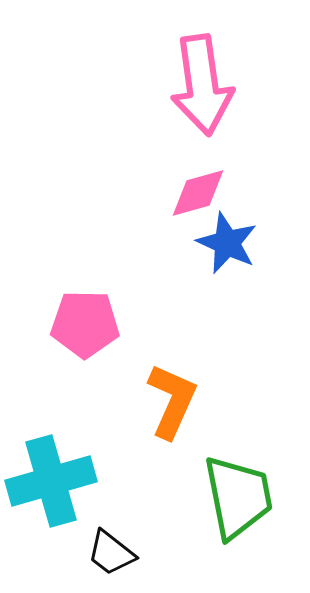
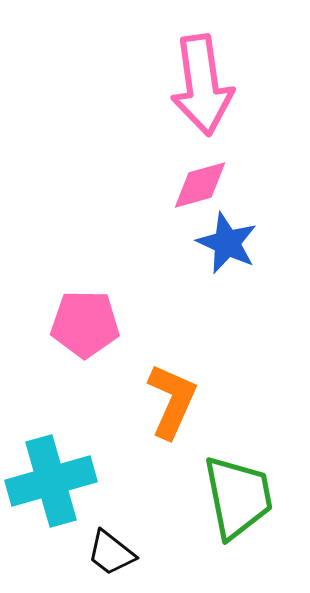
pink diamond: moved 2 px right, 8 px up
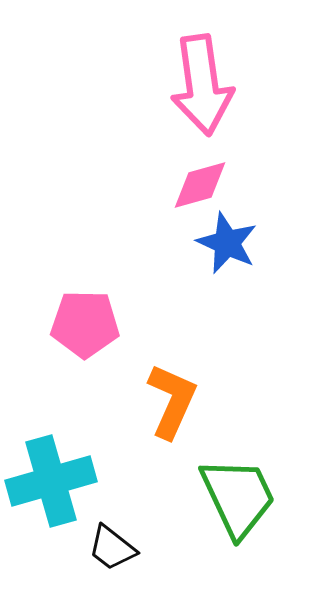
green trapezoid: rotated 14 degrees counterclockwise
black trapezoid: moved 1 px right, 5 px up
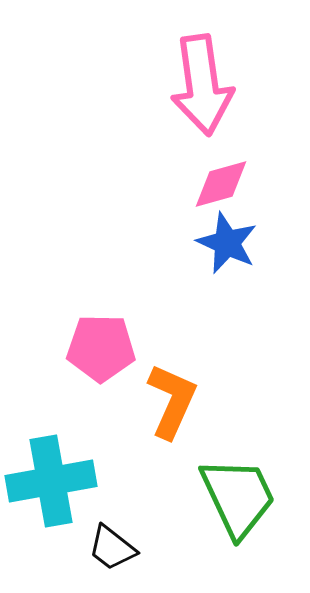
pink diamond: moved 21 px right, 1 px up
pink pentagon: moved 16 px right, 24 px down
cyan cross: rotated 6 degrees clockwise
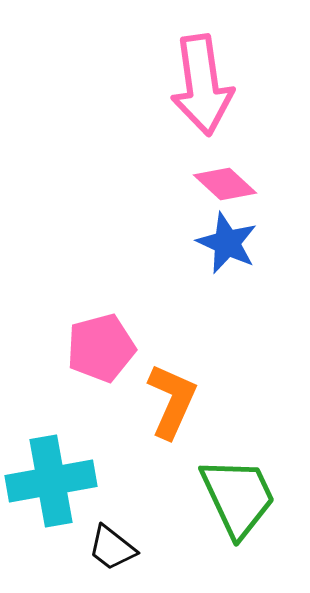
pink diamond: moved 4 px right; rotated 58 degrees clockwise
pink pentagon: rotated 16 degrees counterclockwise
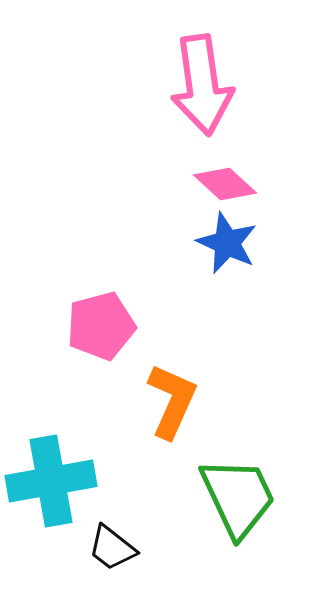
pink pentagon: moved 22 px up
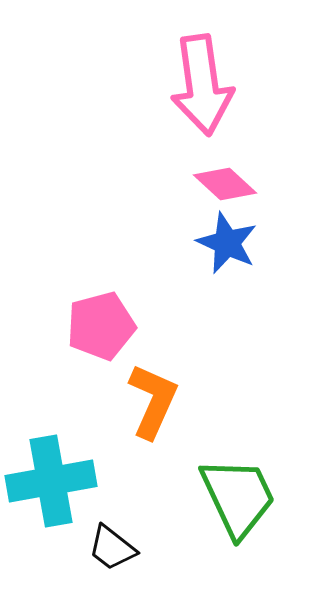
orange L-shape: moved 19 px left
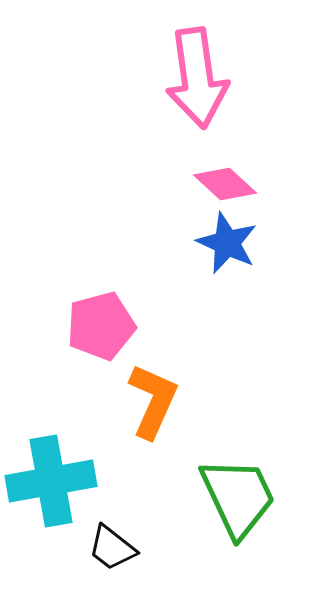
pink arrow: moved 5 px left, 7 px up
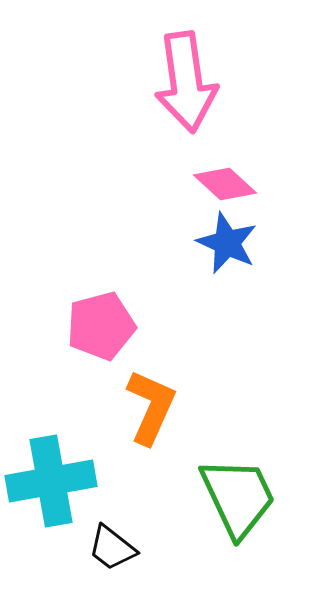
pink arrow: moved 11 px left, 4 px down
orange L-shape: moved 2 px left, 6 px down
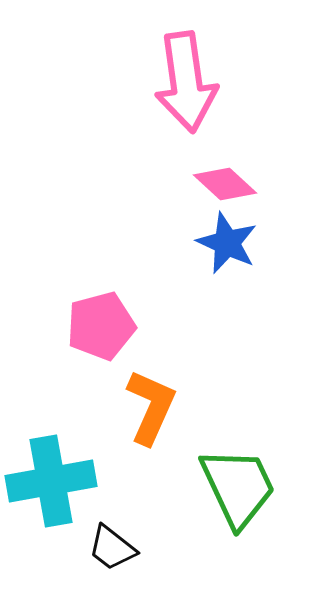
green trapezoid: moved 10 px up
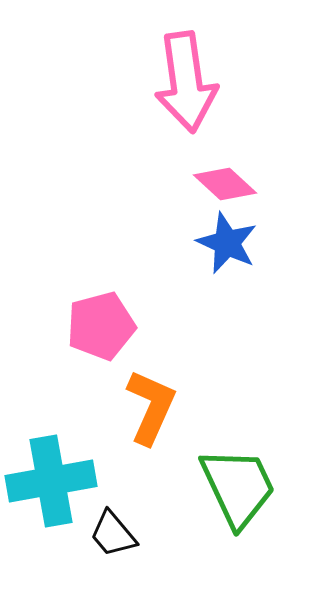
black trapezoid: moved 1 px right, 14 px up; rotated 12 degrees clockwise
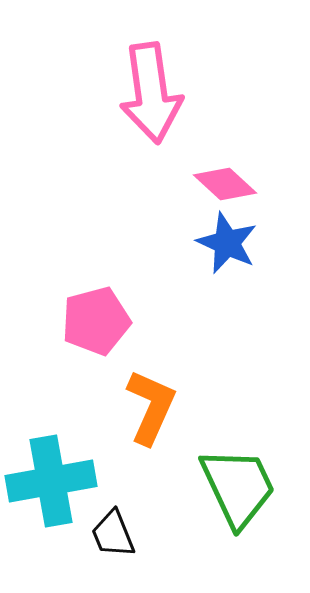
pink arrow: moved 35 px left, 11 px down
pink pentagon: moved 5 px left, 5 px up
black trapezoid: rotated 18 degrees clockwise
